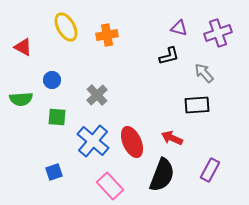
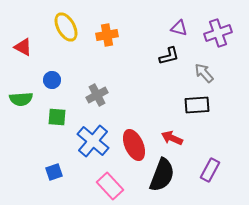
gray cross: rotated 15 degrees clockwise
red ellipse: moved 2 px right, 3 px down
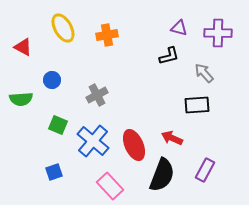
yellow ellipse: moved 3 px left, 1 px down
purple cross: rotated 20 degrees clockwise
green square: moved 1 px right, 8 px down; rotated 18 degrees clockwise
purple rectangle: moved 5 px left
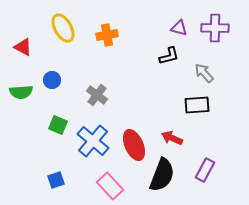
purple cross: moved 3 px left, 5 px up
gray cross: rotated 25 degrees counterclockwise
green semicircle: moved 7 px up
blue square: moved 2 px right, 8 px down
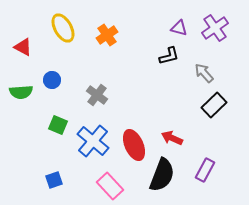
purple cross: rotated 36 degrees counterclockwise
orange cross: rotated 25 degrees counterclockwise
black rectangle: moved 17 px right; rotated 40 degrees counterclockwise
blue square: moved 2 px left
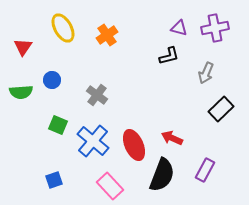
purple cross: rotated 24 degrees clockwise
red triangle: rotated 36 degrees clockwise
gray arrow: moved 2 px right; rotated 115 degrees counterclockwise
black rectangle: moved 7 px right, 4 px down
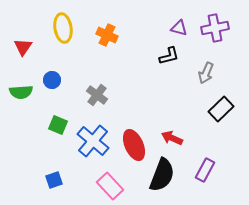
yellow ellipse: rotated 20 degrees clockwise
orange cross: rotated 30 degrees counterclockwise
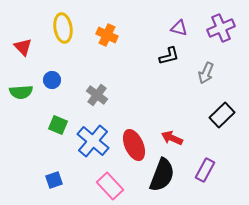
purple cross: moved 6 px right; rotated 12 degrees counterclockwise
red triangle: rotated 18 degrees counterclockwise
black rectangle: moved 1 px right, 6 px down
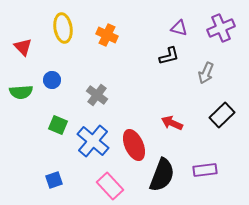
red arrow: moved 15 px up
purple rectangle: rotated 55 degrees clockwise
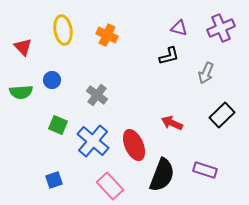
yellow ellipse: moved 2 px down
purple rectangle: rotated 25 degrees clockwise
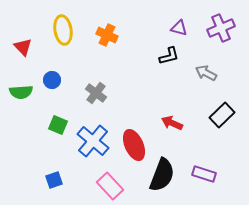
gray arrow: rotated 95 degrees clockwise
gray cross: moved 1 px left, 2 px up
purple rectangle: moved 1 px left, 4 px down
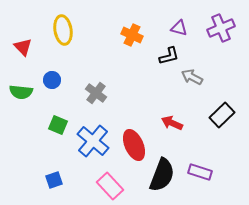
orange cross: moved 25 px right
gray arrow: moved 14 px left, 4 px down
green semicircle: rotated 10 degrees clockwise
purple rectangle: moved 4 px left, 2 px up
